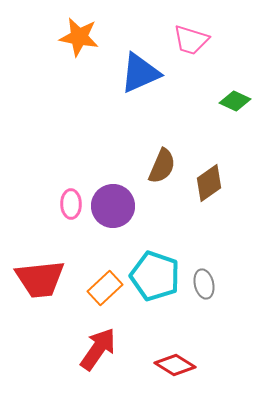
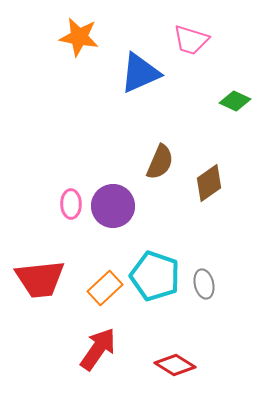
brown semicircle: moved 2 px left, 4 px up
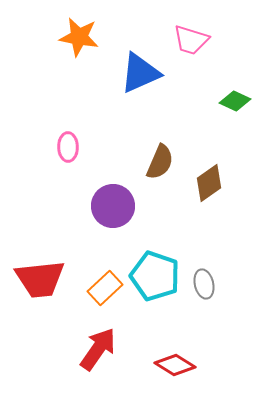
pink ellipse: moved 3 px left, 57 px up
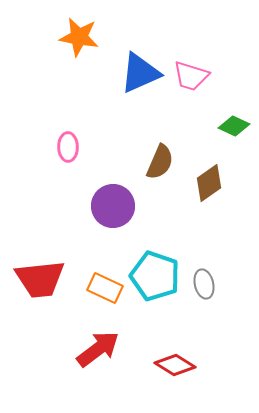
pink trapezoid: moved 36 px down
green diamond: moved 1 px left, 25 px down
orange rectangle: rotated 68 degrees clockwise
red arrow: rotated 18 degrees clockwise
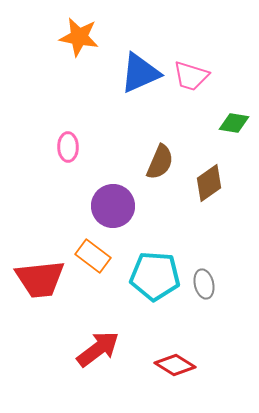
green diamond: moved 3 px up; rotated 16 degrees counterclockwise
cyan pentagon: rotated 15 degrees counterclockwise
orange rectangle: moved 12 px left, 32 px up; rotated 12 degrees clockwise
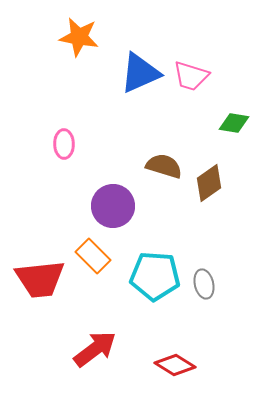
pink ellipse: moved 4 px left, 3 px up
brown semicircle: moved 4 px right, 4 px down; rotated 96 degrees counterclockwise
orange rectangle: rotated 8 degrees clockwise
red arrow: moved 3 px left
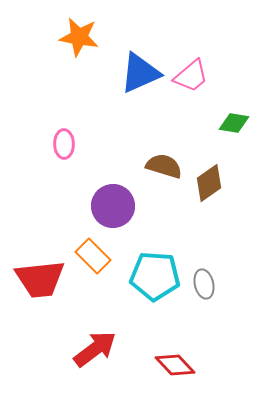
pink trapezoid: rotated 57 degrees counterclockwise
red diamond: rotated 15 degrees clockwise
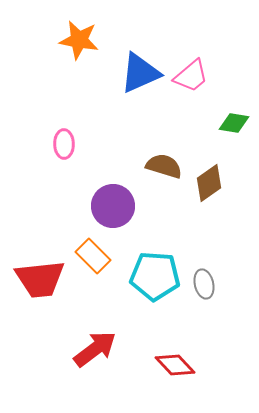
orange star: moved 3 px down
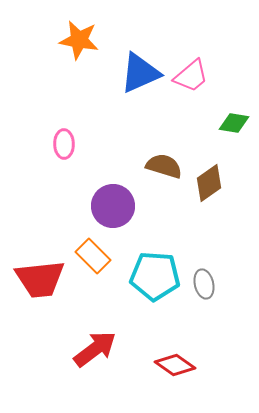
red diamond: rotated 12 degrees counterclockwise
